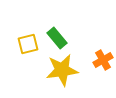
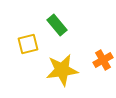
green rectangle: moved 13 px up
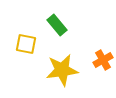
yellow square: moved 2 px left; rotated 25 degrees clockwise
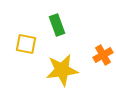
green rectangle: rotated 20 degrees clockwise
orange cross: moved 5 px up
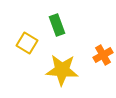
yellow square: moved 1 px right, 1 px up; rotated 20 degrees clockwise
yellow star: rotated 12 degrees clockwise
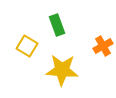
yellow square: moved 3 px down
orange cross: moved 9 px up
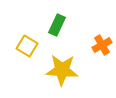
green rectangle: rotated 45 degrees clockwise
orange cross: moved 1 px left, 1 px up
